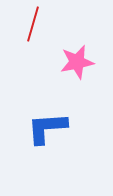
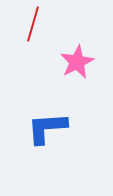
pink star: rotated 16 degrees counterclockwise
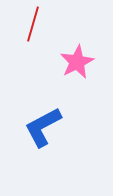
blue L-shape: moved 4 px left, 1 px up; rotated 24 degrees counterclockwise
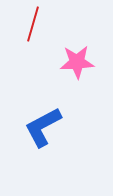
pink star: rotated 24 degrees clockwise
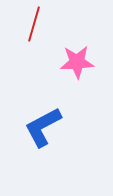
red line: moved 1 px right
